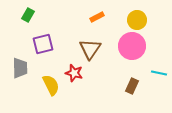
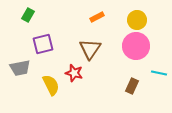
pink circle: moved 4 px right
gray trapezoid: rotated 80 degrees clockwise
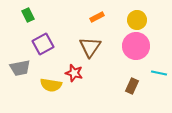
green rectangle: rotated 56 degrees counterclockwise
purple square: rotated 15 degrees counterclockwise
brown triangle: moved 2 px up
yellow semicircle: rotated 125 degrees clockwise
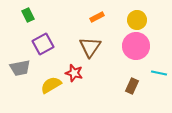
yellow semicircle: rotated 140 degrees clockwise
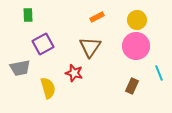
green rectangle: rotated 24 degrees clockwise
cyan line: rotated 56 degrees clockwise
yellow semicircle: moved 3 px left, 3 px down; rotated 105 degrees clockwise
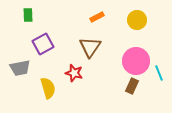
pink circle: moved 15 px down
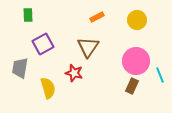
brown triangle: moved 2 px left
gray trapezoid: rotated 110 degrees clockwise
cyan line: moved 1 px right, 2 px down
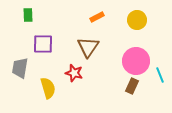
purple square: rotated 30 degrees clockwise
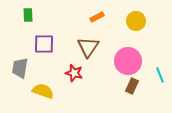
yellow circle: moved 1 px left, 1 px down
purple square: moved 1 px right
pink circle: moved 8 px left
yellow semicircle: moved 5 px left, 3 px down; rotated 55 degrees counterclockwise
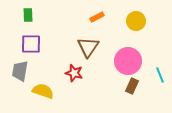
purple square: moved 13 px left
gray trapezoid: moved 3 px down
